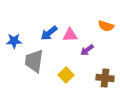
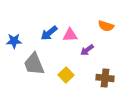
gray trapezoid: moved 3 px down; rotated 30 degrees counterclockwise
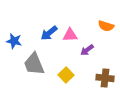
blue star: rotated 14 degrees clockwise
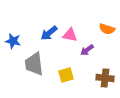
orange semicircle: moved 1 px right, 3 px down
pink triangle: rotated 14 degrees clockwise
blue star: moved 1 px left
gray trapezoid: rotated 15 degrees clockwise
yellow square: rotated 28 degrees clockwise
